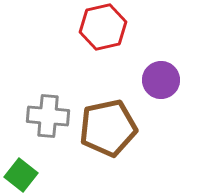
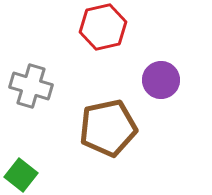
gray cross: moved 17 px left, 30 px up; rotated 12 degrees clockwise
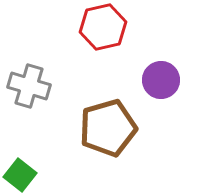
gray cross: moved 2 px left
brown pentagon: rotated 4 degrees counterclockwise
green square: moved 1 px left
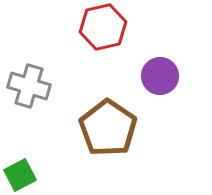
purple circle: moved 1 px left, 4 px up
brown pentagon: rotated 22 degrees counterclockwise
green square: rotated 24 degrees clockwise
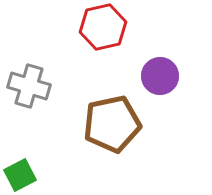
brown pentagon: moved 4 px right, 4 px up; rotated 26 degrees clockwise
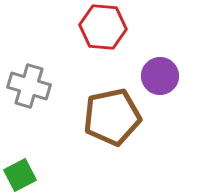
red hexagon: rotated 18 degrees clockwise
brown pentagon: moved 7 px up
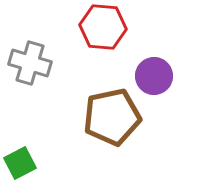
purple circle: moved 6 px left
gray cross: moved 1 px right, 23 px up
green square: moved 12 px up
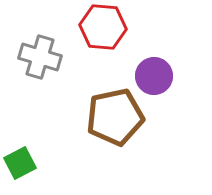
gray cross: moved 10 px right, 6 px up
brown pentagon: moved 3 px right
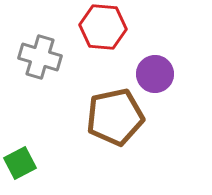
purple circle: moved 1 px right, 2 px up
